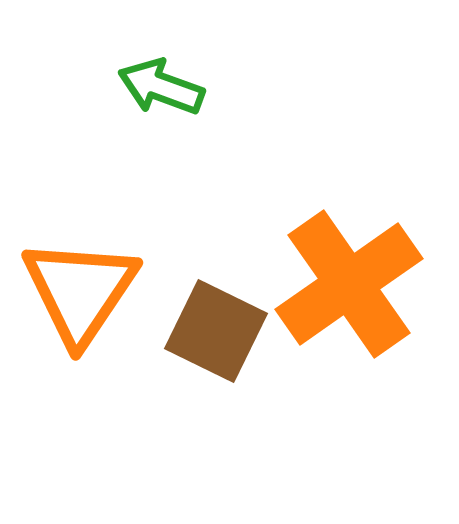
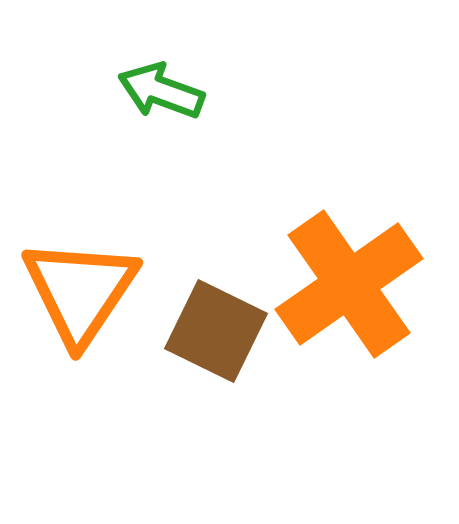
green arrow: moved 4 px down
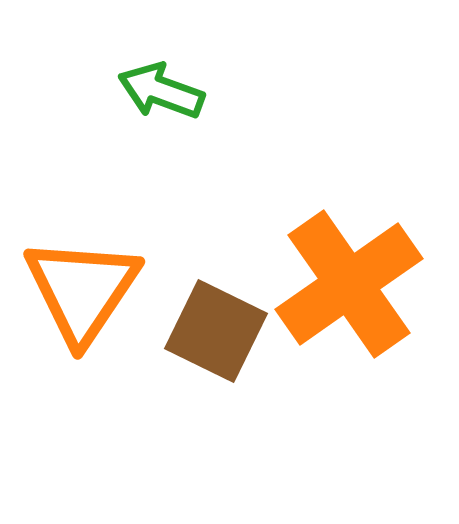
orange triangle: moved 2 px right, 1 px up
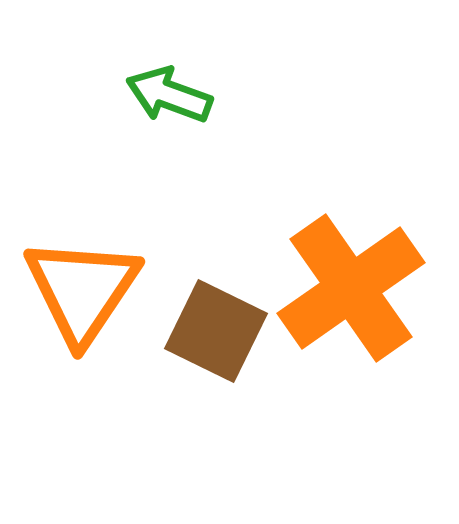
green arrow: moved 8 px right, 4 px down
orange cross: moved 2 px right, 4 px down
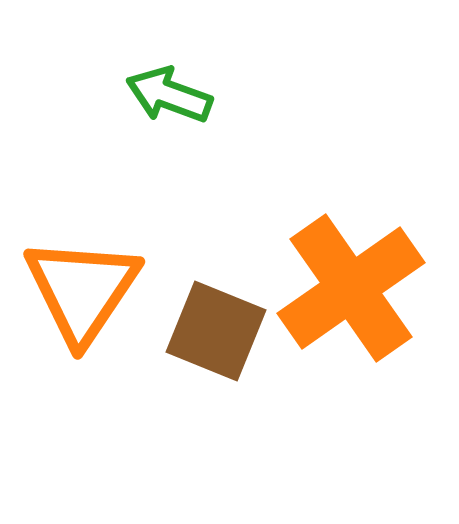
brown square: rotated 4 degrees counterclockwise
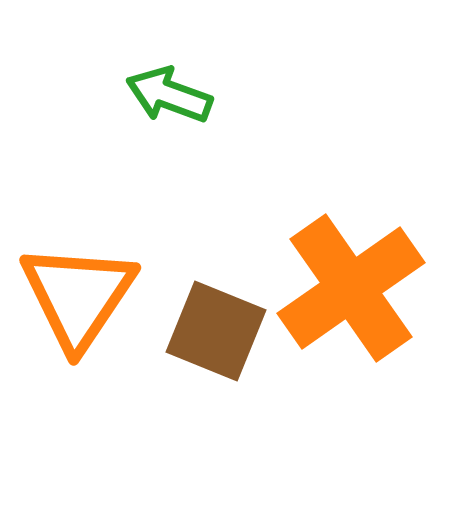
orange triangle: moved 4 px left, 6 px down
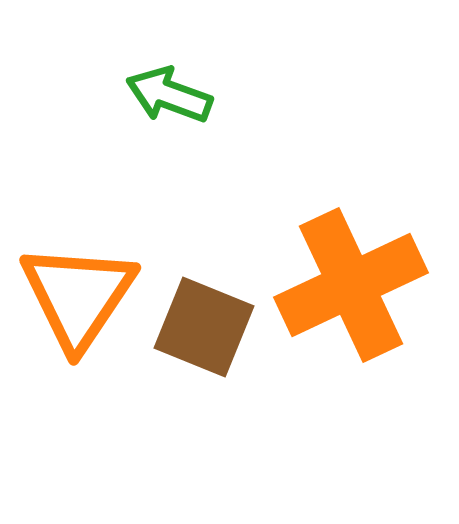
orange cross: moved 3 px up; rotated 10 degrees clockwise
brown square: moved 12 px left, 4 px up
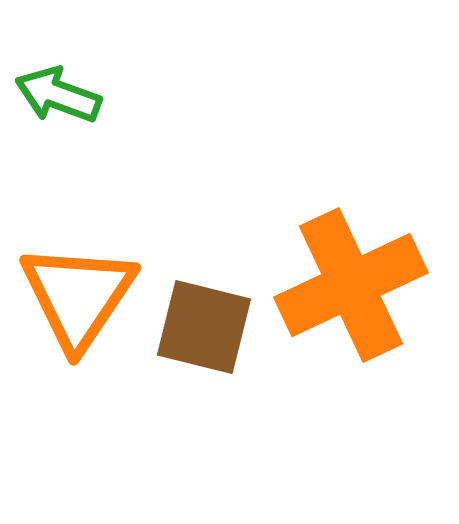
green arrow: moved 111 px left
brown square: rotated 8 degrees counterclockwise
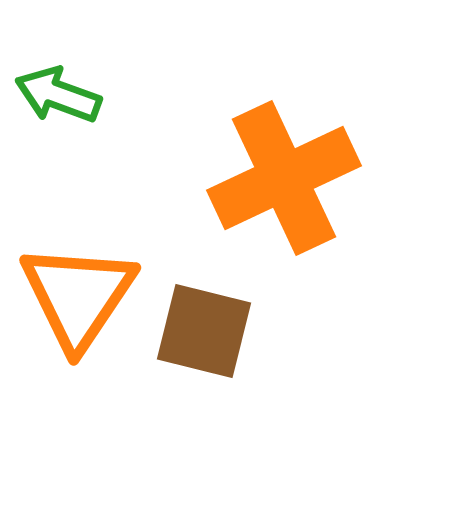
orange cross: moved 67 px left, 107 px up
brown square: moved 4 px down
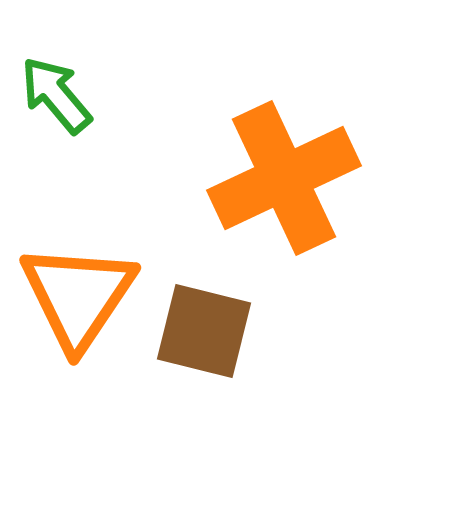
green arrow: moved 2 px left; rotated 30 degrees clockwise
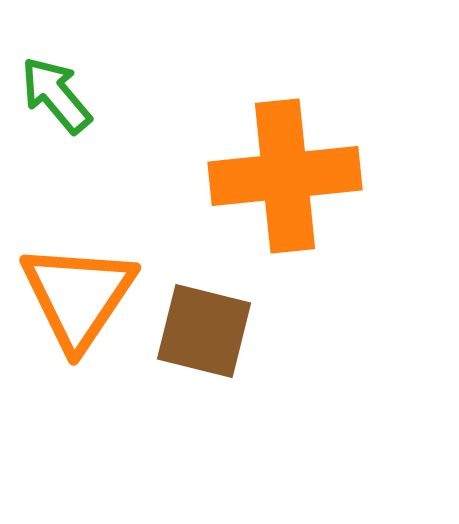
orange cross: moved 1 px right, 2 px up; rotated 19 degrees clockwise
